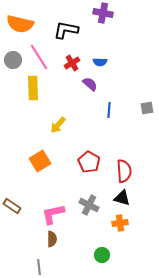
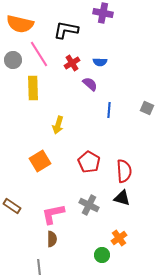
pink line: moved 3 px up
gray square: rotated 32 degrees clockwise
yellow arrow: rotated 24 degrees counterclockwise
orange cross: moved 1 px left, 15 px down; rotated 28 degrees counterclockwise
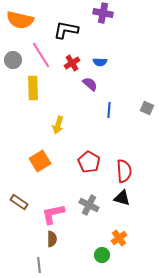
orange semicircle: moved 4 px up
pink line: moved 2 px right, 1 px down
brown rectangle: moved 7 px right, 4 px up
gray line: moved 2 px up
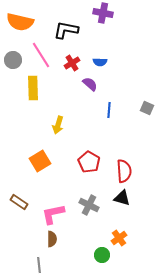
orange semicircle: moved 2 px down
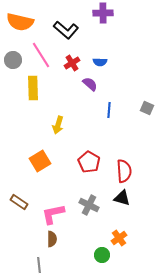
purple cross: rotated 12 degrees counterclockwise
black L-shape: rotated 150 degrees counterclockwise
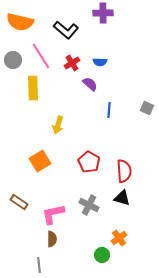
pink line: moved 1 px down
